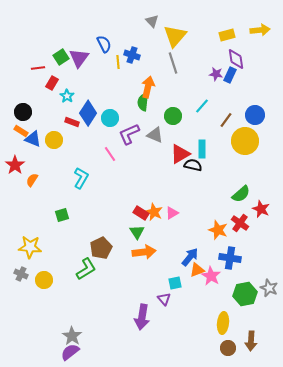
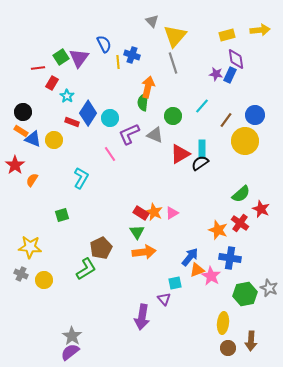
black semicircle at (193, 165): moved 7 px right, 2 px up; rotated 48 degrees counterclockwise
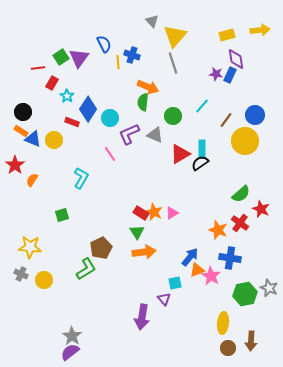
orange arrow at (148, 87): rotated 100 degrees clockwise
blue diamond at (88, 113): moved 4 px up
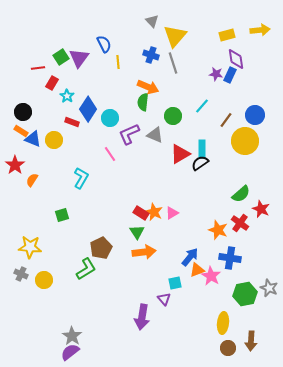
blue cross at (132, 55): moved 19 px right
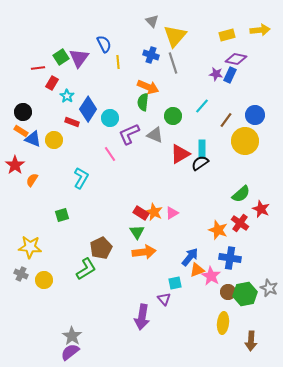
purple diamond at (236, 59): rotated 70 degrees counterclockwise
brown circle at (228, 348): moved 56 px up
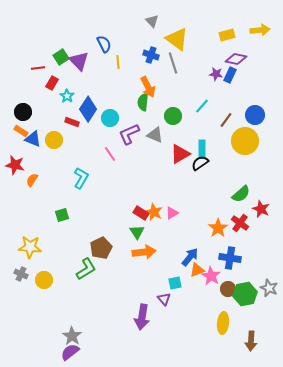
yellow triangle at (175, 36): moved 2 px right, 3 px down; rotated 35 degrees counterclockwise
purple triangle at (79, 58): moved 3 px down; rotated 20 degrees counterclockwise
orange arrow at (148, 87): rotated 40 degrees clockwise
red star at (15, 165): rotated 24 degrees counterclockwise
orange star at (218, 230): moved 2 px up; rotated 18 degrees clockwise
brown circle at (228, 292): moved 3 px up
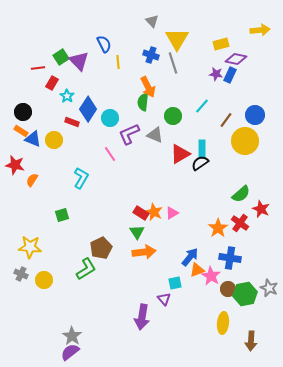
yellow rectangle at (227, 35): moved 6 px left, 9 px down
yellow triangle at (177, 39): rotated 25 degrees clockwise
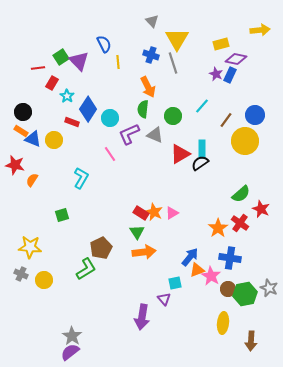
purple star at (216, 74): rotated 16 degrees clockwise
green semicircle at (143, 102): moved 7 px down
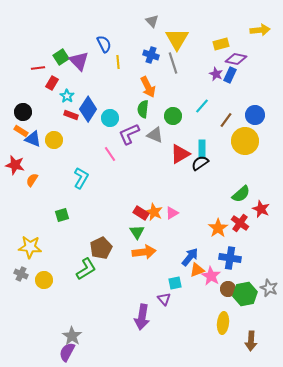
red rectangle at (72, 122): moved 1 px left, 7 px up
purple semicircle at (70, 352): moved 3 px left; rotated 24 degrees counterclockwise
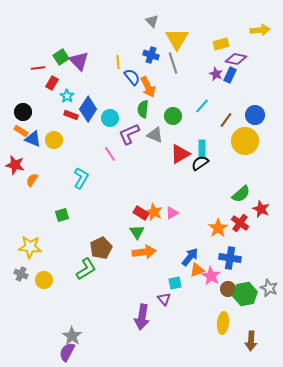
blue semicircle at (104, 44): moved 28 px right, 33 px down; rotated 12 degrees counterclockwise
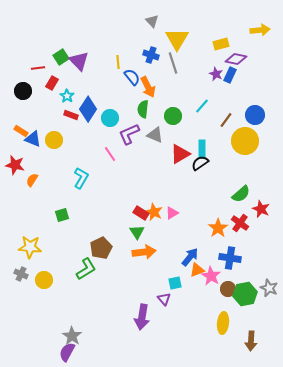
black circle at (23, 112): moved 21 px up
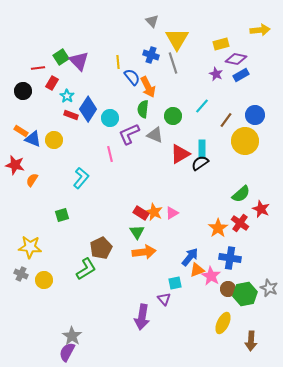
blue rectangle at (230, 75): moved 11 px right; rotated 35 degrees clockwise
pink line at (110, 154): rotated 21 degrees clockwise
cyan L-shape at (81, 178): rotated 10 degrees clockwise
yellow ellipse at (223, 323): rotated 20 degrees clockwise
